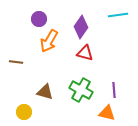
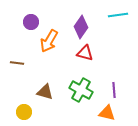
purple circle: moved 8 px left, 3 px down
brown line: moved 1 px right, 1 px down
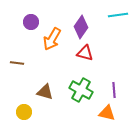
orange arrow: moved 3 px right, 2 px up
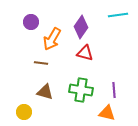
brown line: moved 24 px right
green cross: rotated 20 degrees counterclockwise
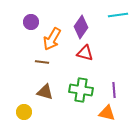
brown line: moved 1 px right, 1 px up
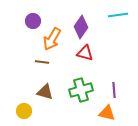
purple circle: moved 2 px right, 1 px up
green cross: rotated 25 degrees counterclockwise
yellow circle: moved 1 px up
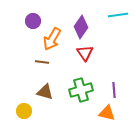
red triangle: rotated 42 degrees clockwise
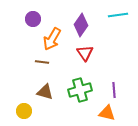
purple circle: moved 2 px up
purple diamond: moved 2 px up
green cross: moved 1 px left
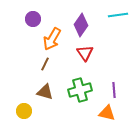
brown line: moved 3 px right, 2 px down; rotated 72 degrees counterclockwise
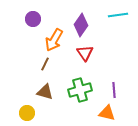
orange arrow: moved 2 px right, 1 px down
yellow circle: moved 3 px right, 2 px down
